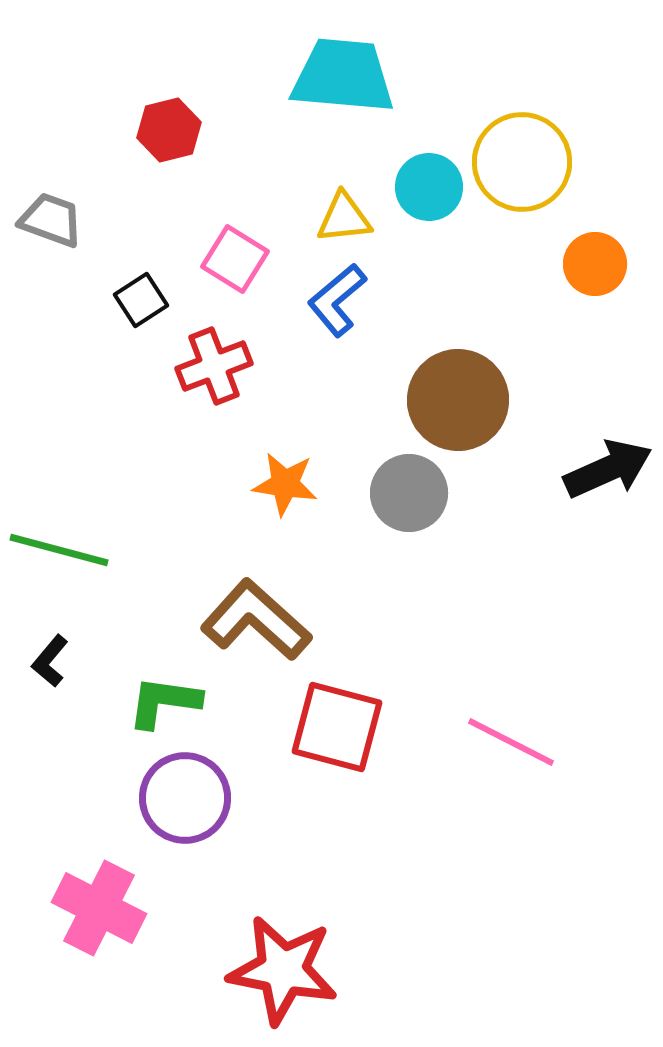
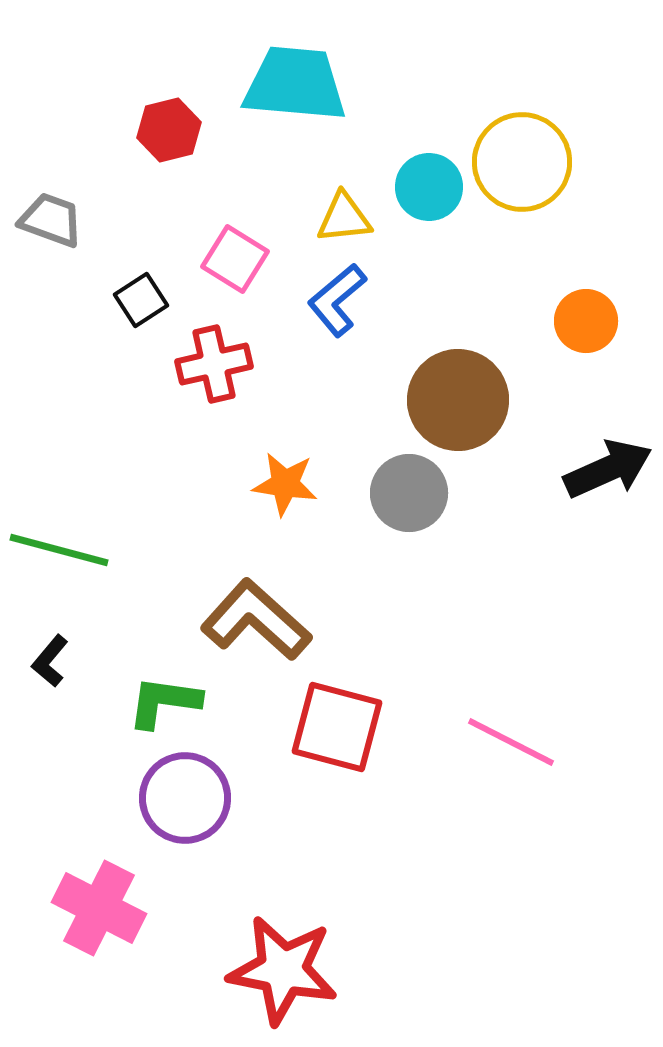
cyan trapezoid: moved 48 px left, 8 px down
orange circle: moved 9 px left, 57 px down
red cross: moved 2 px up; rotated 8 degrees clockwise
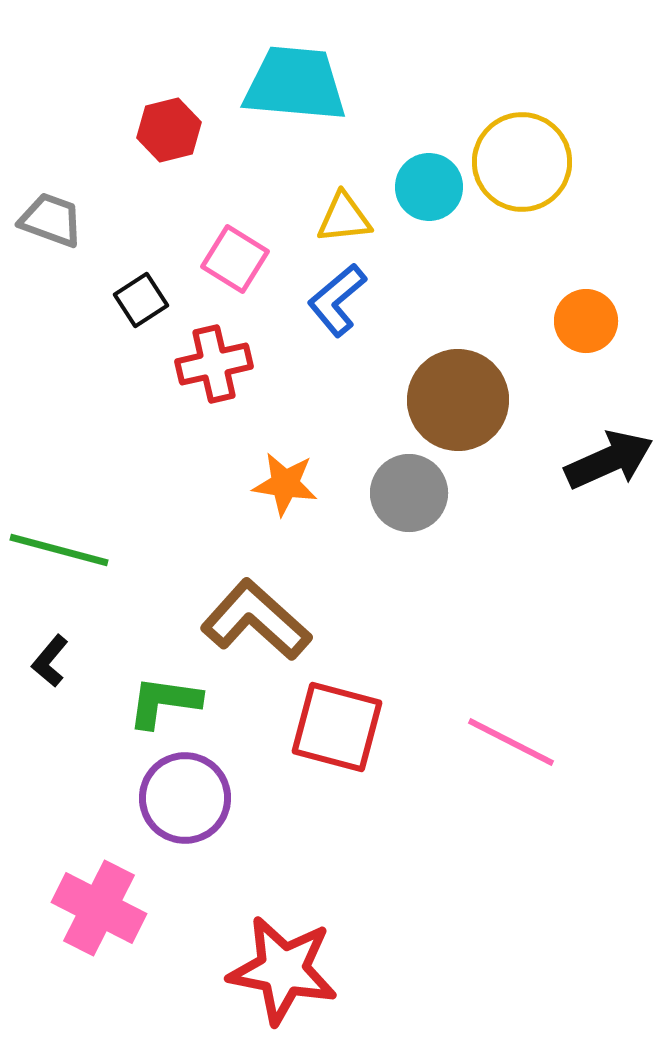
black arrow: moved 1 px right, 9 px up
